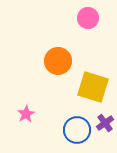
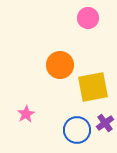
orange circle: moved 2 px right, 4 px down
yellow square: rotated 28 degrees counterclockwise
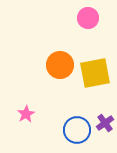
yellow square: moved 2 px right, 14 px up
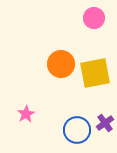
pink circle: moved 6 px right
orange circle: moved 1 px right, 1 px up
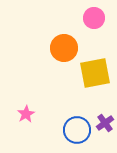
orange circle: moved 3 px right, 16 px up
